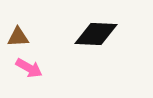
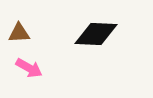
brown triangle: moved 1 px right, 4 px up
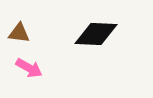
brown triangle: rotated 10 degrees clockwise
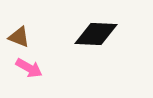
brown triangle: moved 4 px down; rotated 15 degrees clockwise
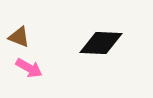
black diamond: moved 5 px right, 9 px down
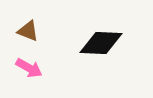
brown triangle: moved 9 px right, 6 px up
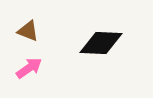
pink arrow: rotated 64 degrees counterclockwise
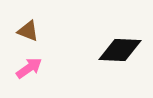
black diamond: moved 19 px right, 7 px down
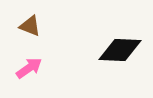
brown triangle: moved 2 px right, 5 px up
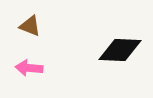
pink arrow: rotated 140 degrees counterclockwise
